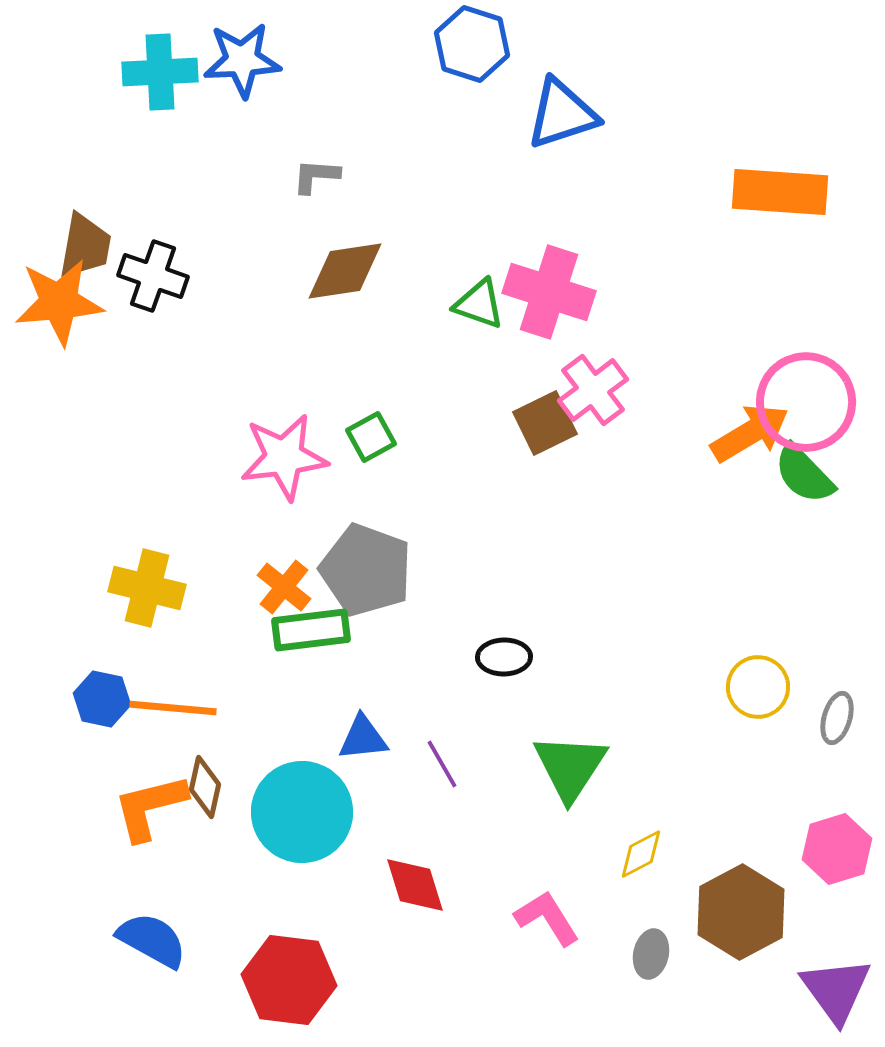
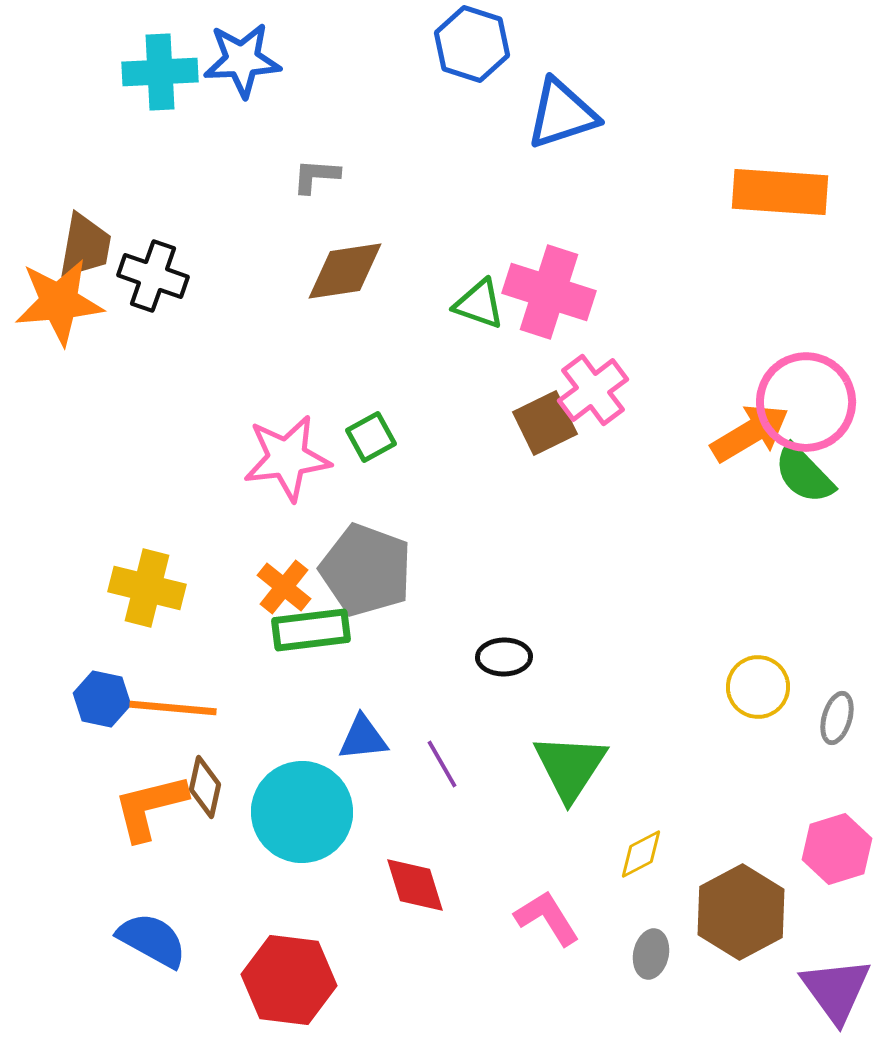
pink star at (284, 457): moved 3 px right, 1 px down
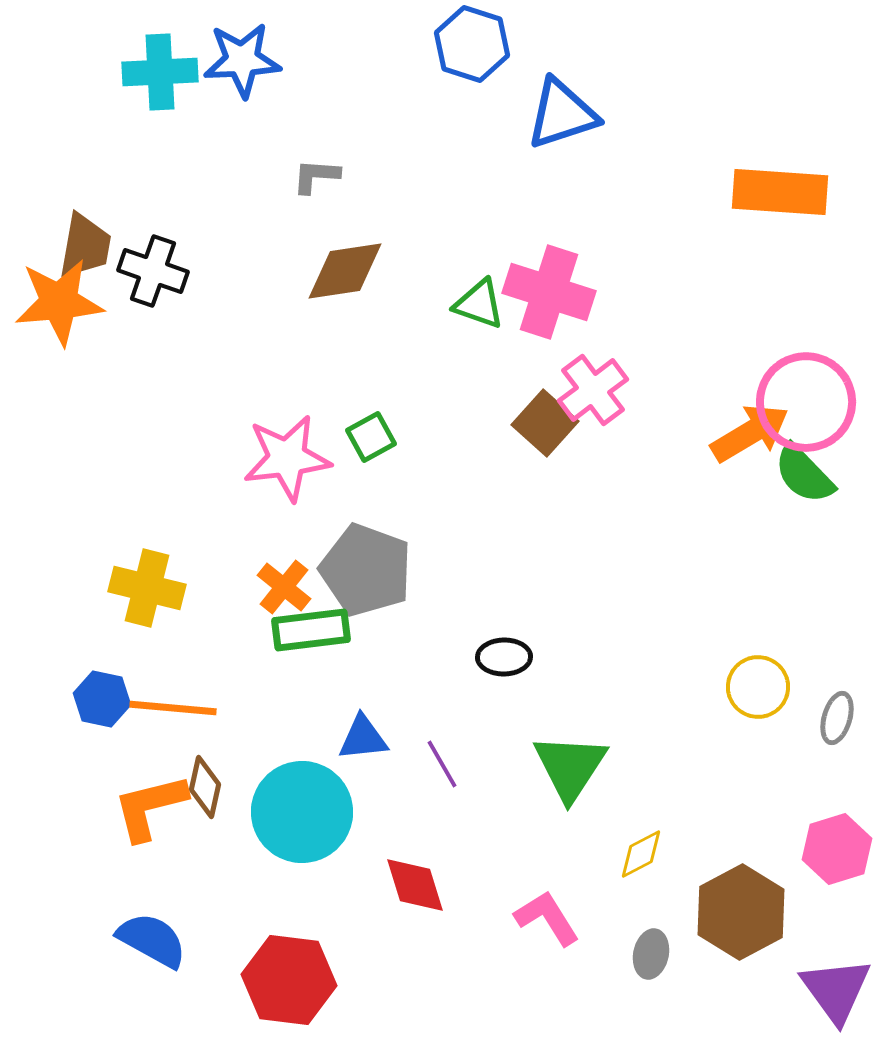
black cross at (153, 276): moved 5 px up
brown square at (545, 423): rotated 22 degrees counterclockwise
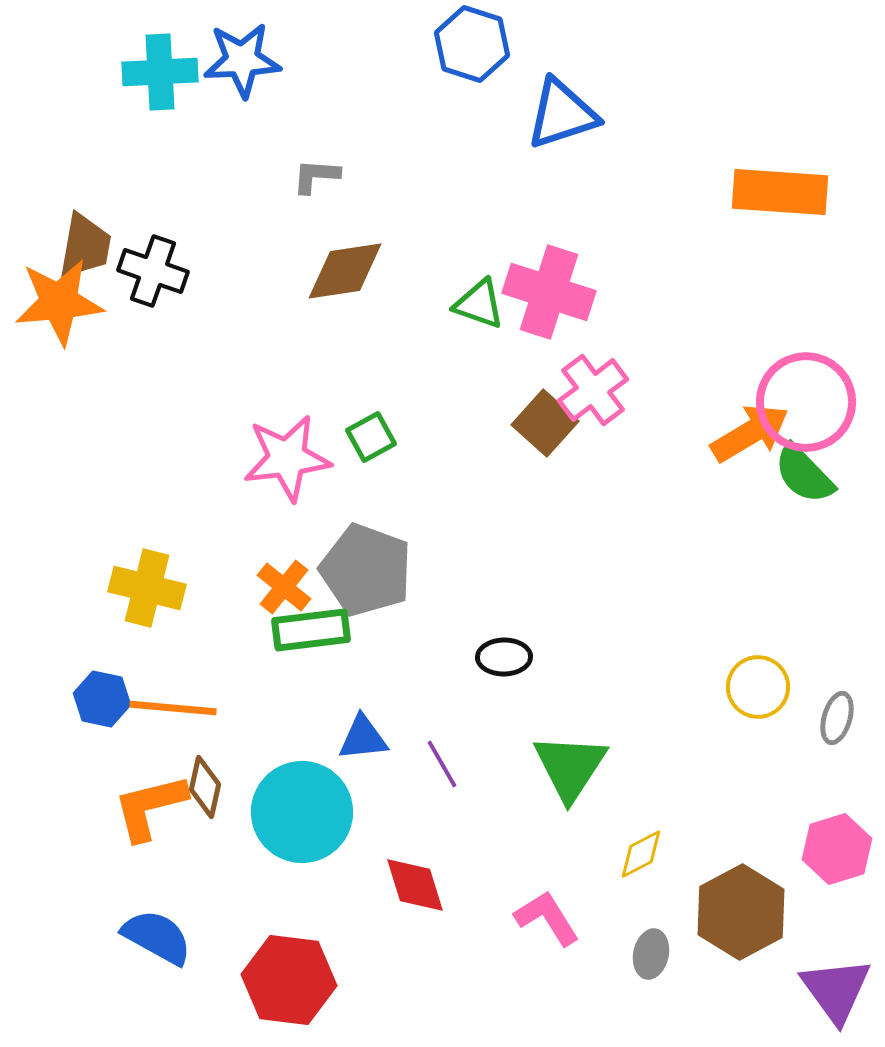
blue semicircle at (152, 940): moved 5 px right, 3 px up
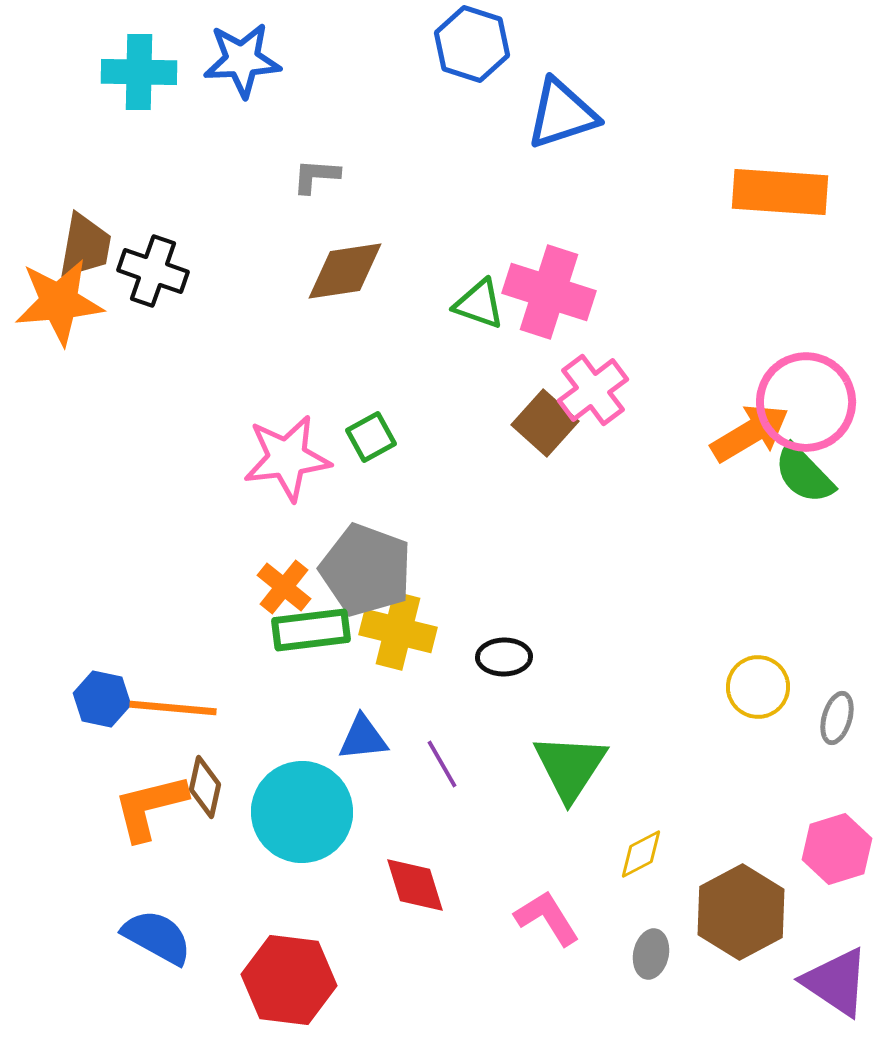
cyan cross at (160, 72): moved 21 px left; rotated 4 degrees clockwise
yellow cross at (147, 588): moved 251 px right, 43 px down
purple triangle at (836, 990): moved 8 px up; rotated 20 degrees counterclockwise
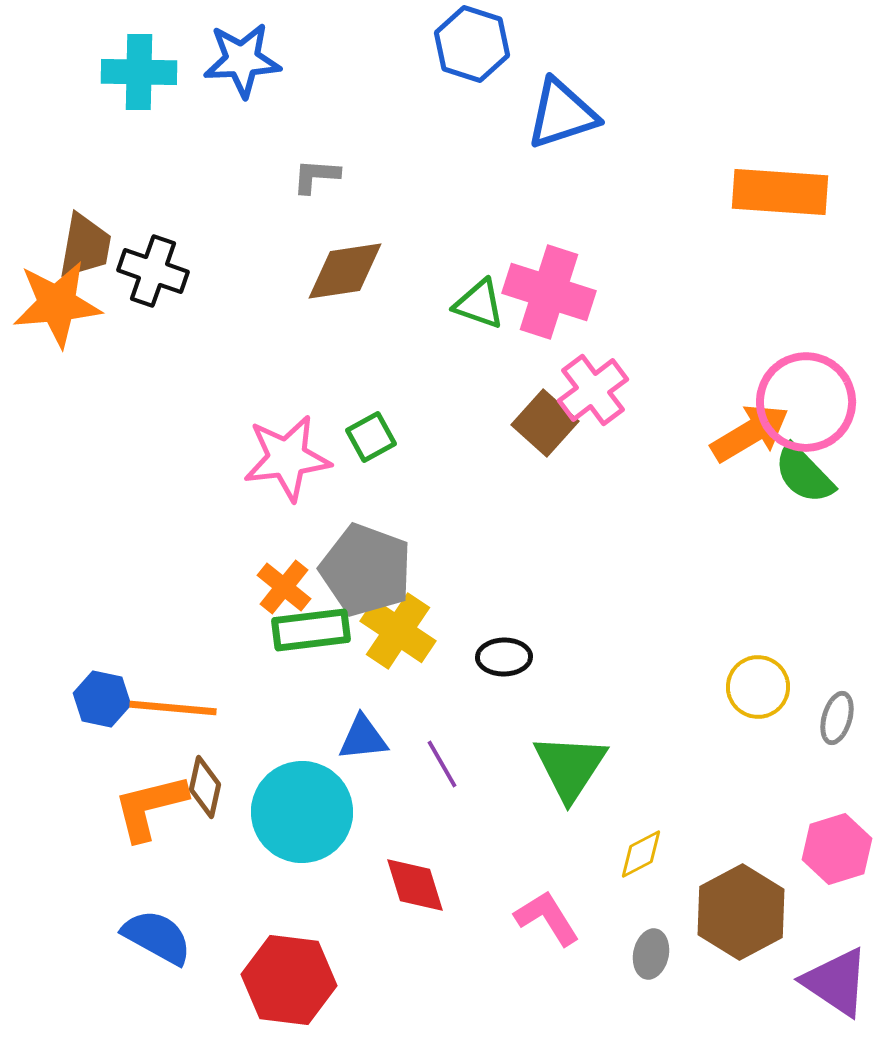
orange star at (59, 302): moved 2 px left, 2 px down
yellow cross at (398, 631): rotated 20 degrees clockwise
